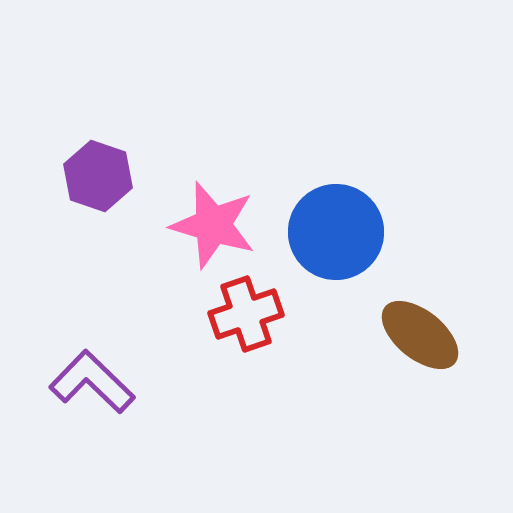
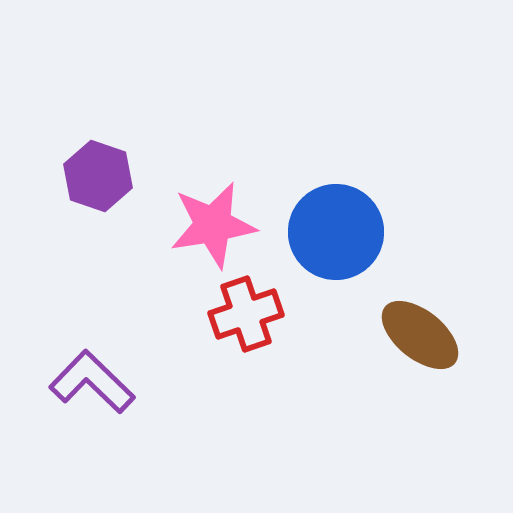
pink star: rotated 26 degrees counterclockwise
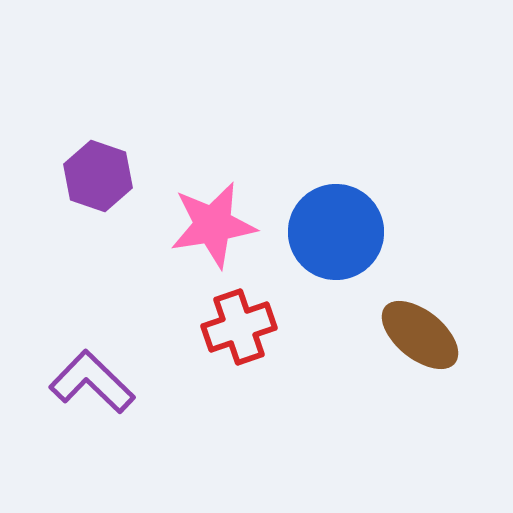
red cross: moved 7 px left, 13 px down
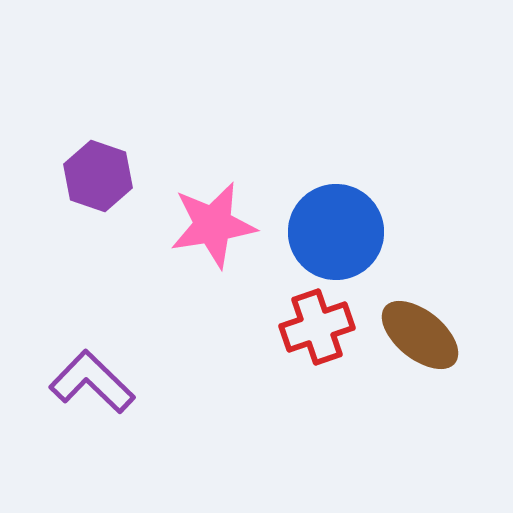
red cross: moved 78 px right
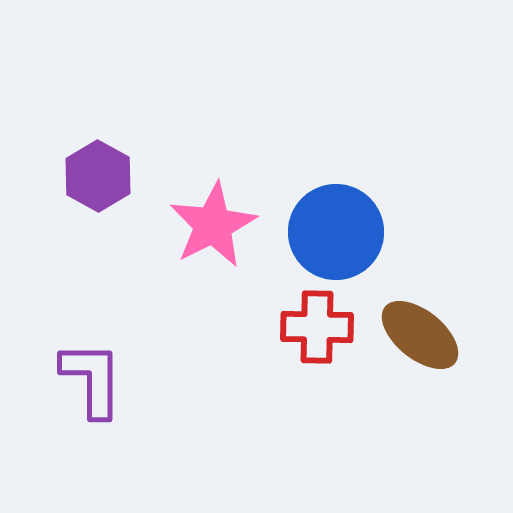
purple hexagon: rotated 10 degrees clockwise
pink star: rotated 18 degrees counterclockwise
red cross: rotated 20 degrees clockwise
purple L-shape: moved 3 px up; rotated 46 degrees clockwise
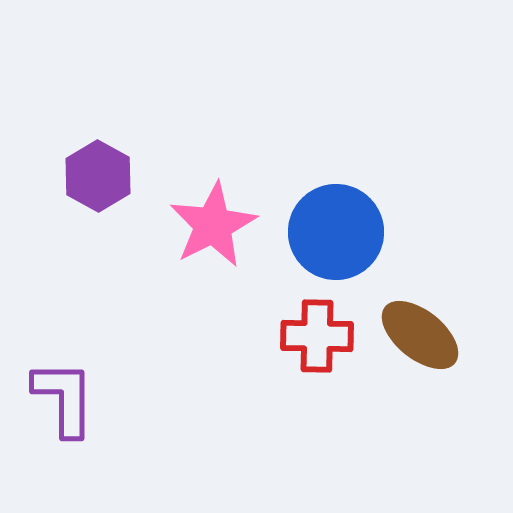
red cross: moved 9 px down
purple L-shape: moved 28 px left, 19 px down
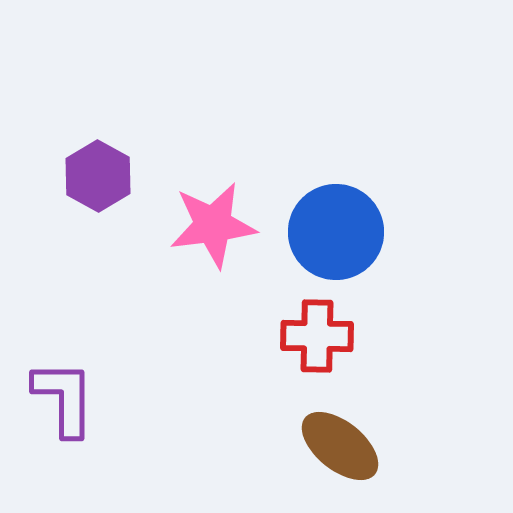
pink star: rotated 20 degrees clockwise
brown ellipse: moved 80 px left, 111 px down
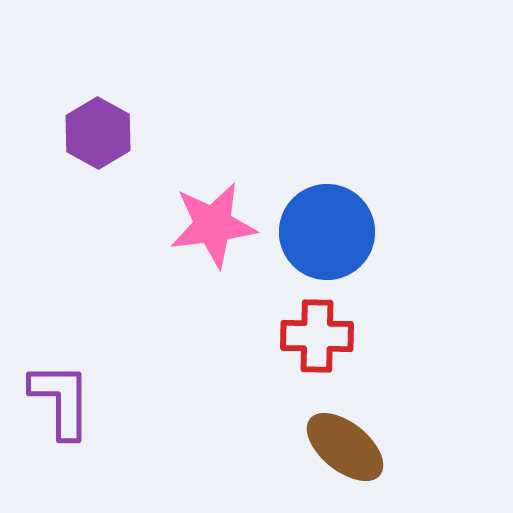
purple hexagon: moved 43 px up
blue circle: moved 9 px left
purple L-shape: moved 3 px left, 2 px down
brown ellipse: moved 5 px right, 1 px down
